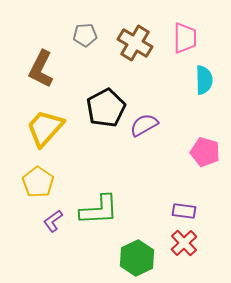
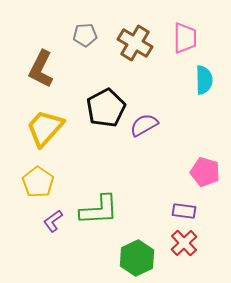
pink pentagon: moved 20 px down
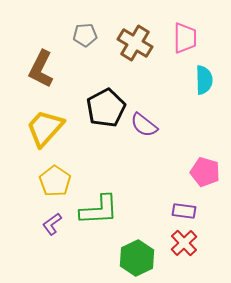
purple semicircle: rotated 112 degrees counterclockwise
yellow pentagon: moved 17 px right, 1 px up
purple L-shape: moved 1 px left, 3 px down
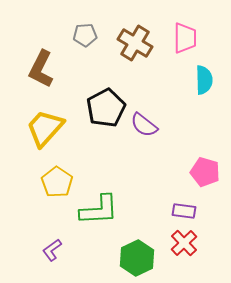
yellow pentagon: moved 2 px right, 1 px down
purple L-shape: moved 26 px down
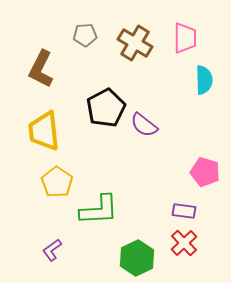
yellow trapezoid: moved 1 px left, 3 px down; rotated 48 degrees counterclockwise
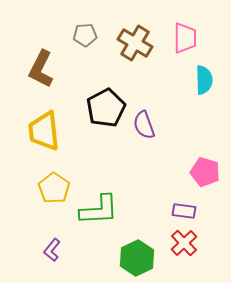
purple semicircle: rotated 32 degrees clockwise
yellow pentagon: moved 3 px left, 6 px down
purple L-shape: rotated 15 degrees counterclockwise
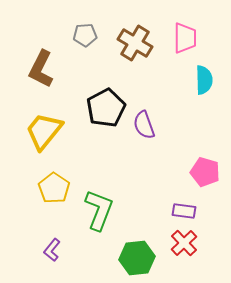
yellow trapezoid: rotated 45 degrees clockwise
green L-shape: rotated 66 degrees counterclockwise
green hexagon: rotated 20 degrees clockwise
